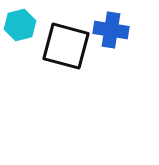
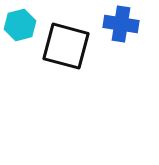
blue cross: moved 10 px right, 6 px up
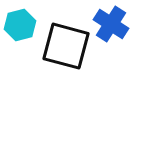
blue cross: moved 10 px left; rotated 24 degrees clockwise
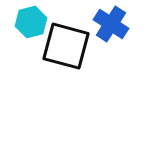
cyan hexagon: moved 11 px right, 3 px up
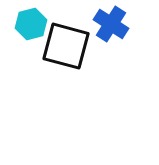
cyan hexagon: moved 2 px down
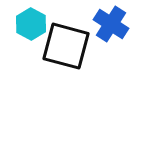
cyan hexagon: rotated 16 degrees counterclockwise
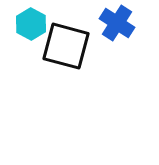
blue cross: moved 6 px right, 1 px up
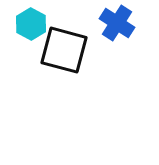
black square: moved 2 px left, 4 px down
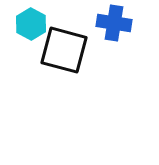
blue cross: moved 3 px left; rotated 24 degrees counterclockwise
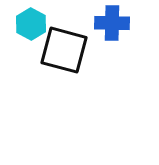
blue cross: moved 2 px left; rotated 8 degrees counterclockwise
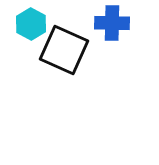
black square: rotated 9 degrees clockwise
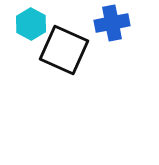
blue cross: rotated 12 degrees counterclockwise
